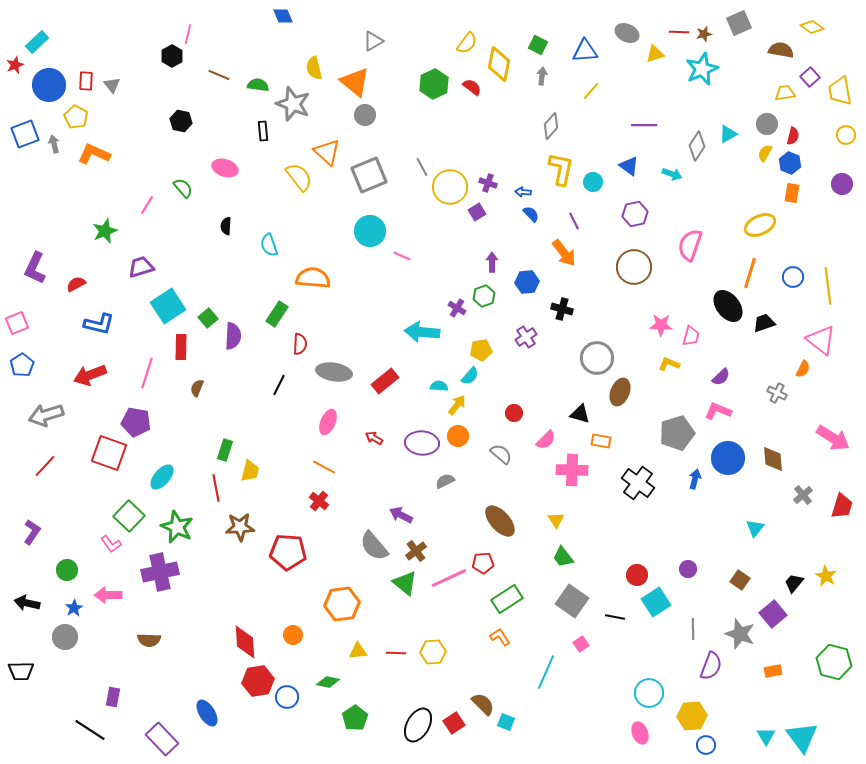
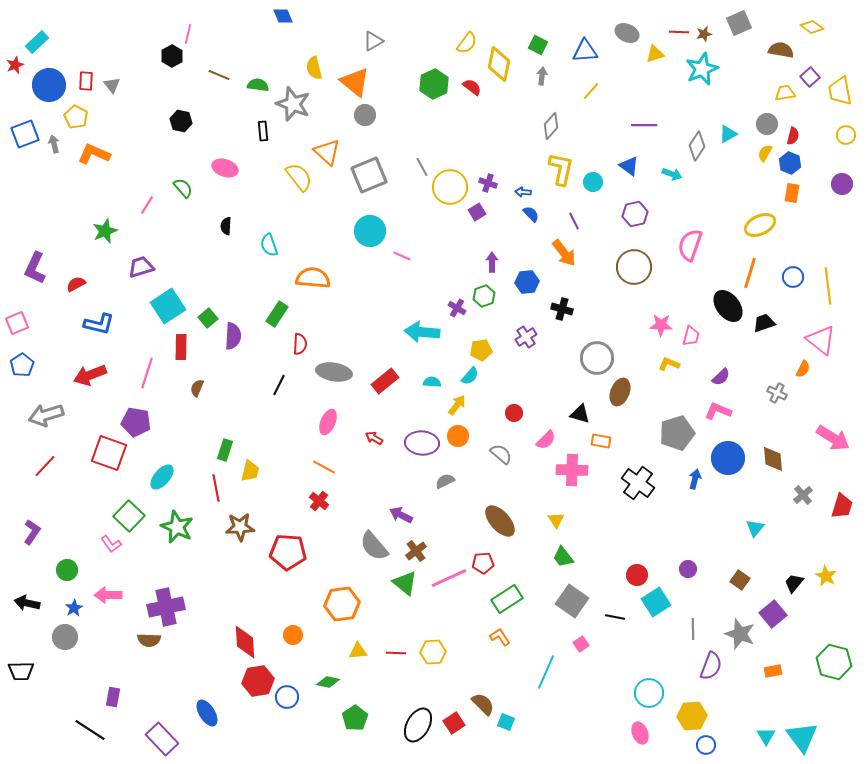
cyan semicircle at (439, 386): moved 7 px left, 4 px up
purple cross at (160, 572): moved 6 px right, 35 px down
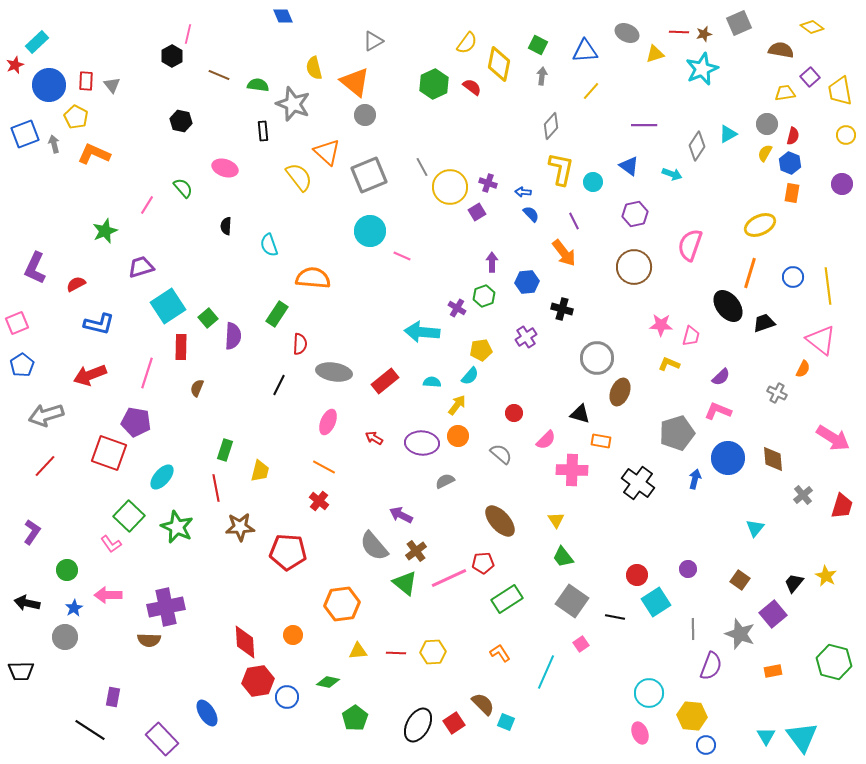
yellow trapezoid at (250, 471): moved 10 px right
orange L-shape at (500, 637): moved 16 px down
yellow hexagon at (692, 716): rotated 8 degrees clockwise
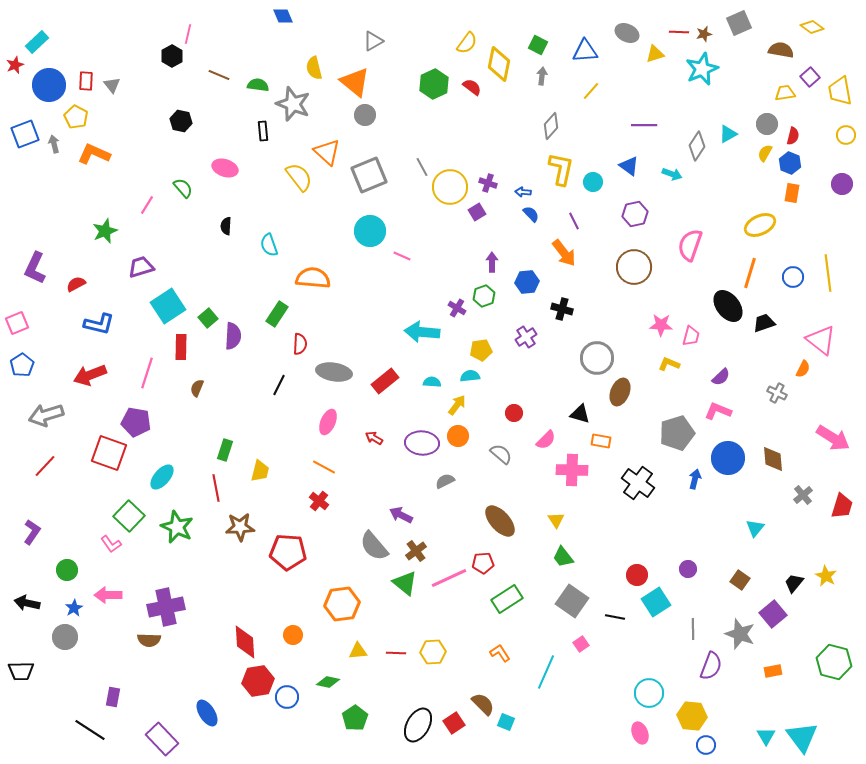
yellow line at (828, 286): moved 13 px up
cyan semicircle at (470, 376): rotated 138 degrees counterclockwise
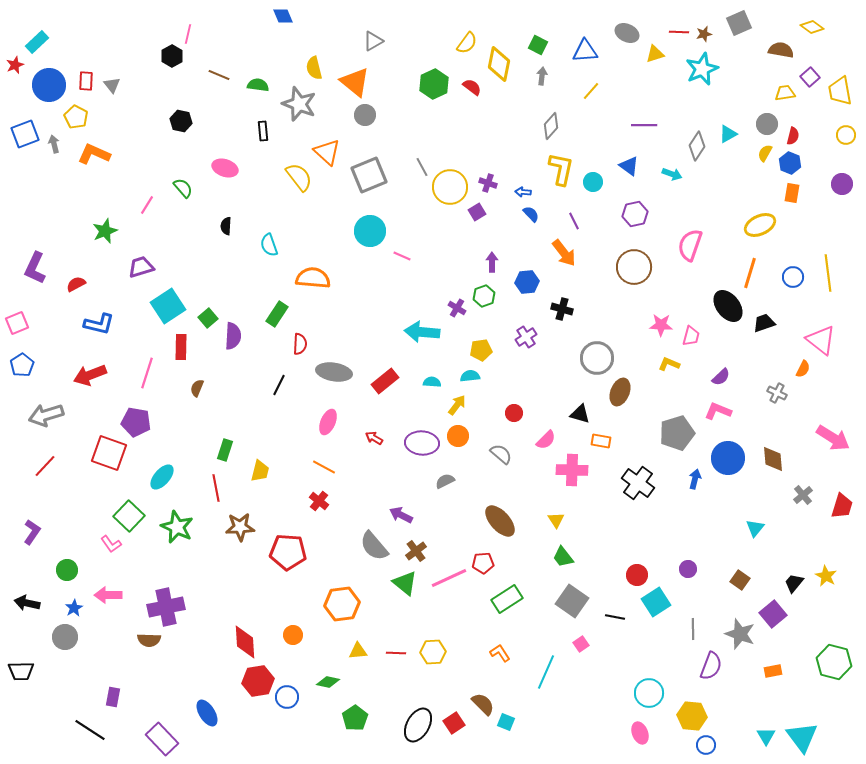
gray star at (293, 104): moved 6 px right
